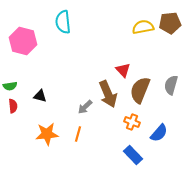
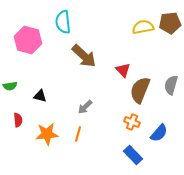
pink hexagon: moved 5 px right, 1 px up
brown arrow: moved 24 px left, 38 px up; rotated 24 degrees counterclockwise
red semicircle: moved 5 px right, 14 px down
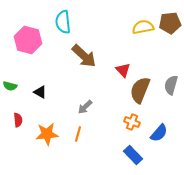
green semicircle: rotated 24 degrees clockwise
black triangle: moved 4 px up; rotated 16 degrees clockwise
